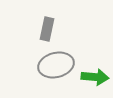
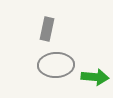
gray ellipse: rotated 12 degrees clockwise
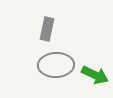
green arrow: moved 2 px up; rotated 20 degrees clockwise
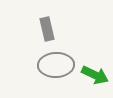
gray rectangle: rotated 25 degrees counterclockwise
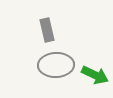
gray rectangle: moved 1 px down
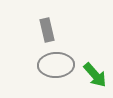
green arrow: rotated 24 degrees clockwise
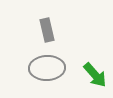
gray ellipse: moved 9 px left, 3 px down
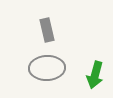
green arrow: rotated 56 degrees clockwise
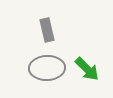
green arrow: moved 8 px left, 6 px up; rotated 60 degrees counterclockwise
